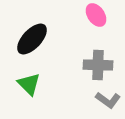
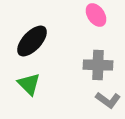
black ellipse: moved 2 px down
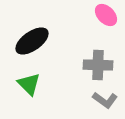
pink ellipse: moved 10 px right; rotated 10 degrees counterclockwise
black ellipse: rotated 12 degrees clockwise
gray L-shape: moved 3 px left
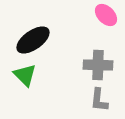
black ellipse: moved 1 px right, 1 px up
green triangle: moved 4 px left, 9 px up
gray L-shape: moved 6 px left; rotated 60 degrees clockwise
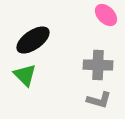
gray L-shape: rotated 80 degrees counterclockwise
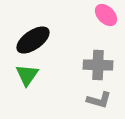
green triangle: moved 2 px right; rotated 20 degrees clockwise
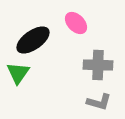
pink ellipse: moved 30 px left, 8 px down
green triangle: moved 9 px left, 2 px up
gray L-shape: moved 2 px down
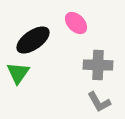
gray L-shape: rotated 45 degrees clockwise
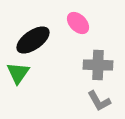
pink ellipse: moved 2 px right
gray L-shape: moved 1 px up
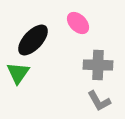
black ellipse: rotated 12 degrees counterclockwise
